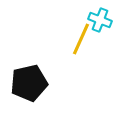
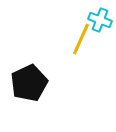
black pentagon: rotated 12 degrees counterclockwise
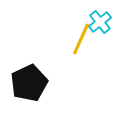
cyan cross: moved 2 px down; rotated 30 degrees clockwise
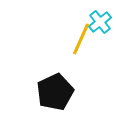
black pentagon: moved 26 px right, 9 px down
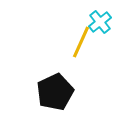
yellow line: moved 3 px down
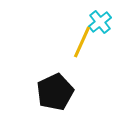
yellow line: moved 1 px right
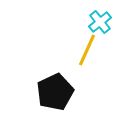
yellow line: moved 5 px right, 8 px down
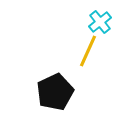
yellow line: moved 1 px right, 1 px down
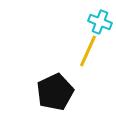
cyan cross: rotated 30 degrees counterclockwise
